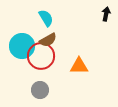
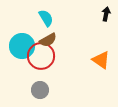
orange triangle: moved 22 px right, 6 px up; rotated 36 degrees clockwise
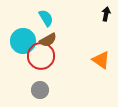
cyan circle: moved 1 px right, 5 px up
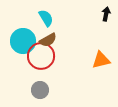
orange triangle: rotated 48 degrees counterclockwise
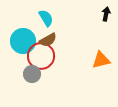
gray circle: moved 8 px left, 16 px up
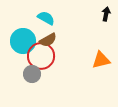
cyan semicircle: rotated 30 degrees counterclockwise
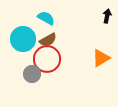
black arrow: moved 1 px right, 2 px down
cyan circle: moved 2 px up
red circle: moved 6 px right, 3 px down
orange triangle: moved 2 px up; rotated 18 degrees counterclockwise
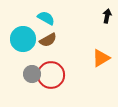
red circle: moved 4 px right, 16 px down
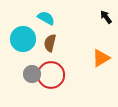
black arrow: moved 1 px left, 1 px down; rotated 48 degrees counterclockwise
brown semicircle: moved 2 px right, 3 px down; rotated 132 degrees clockwise
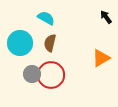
cyan circle: moved 3 px left, 4 px down
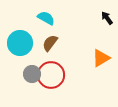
black arrow: moved 1 px right, 1 px down
brown semicircle: rotated 24 degrees clockwise
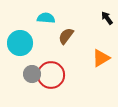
cyan semicircle: rotated 24 degrees counterclockwise
brown semicircle: moved 16 px right, 7 px up
